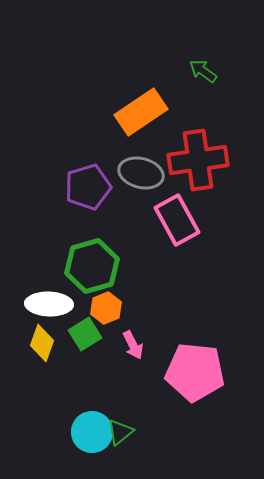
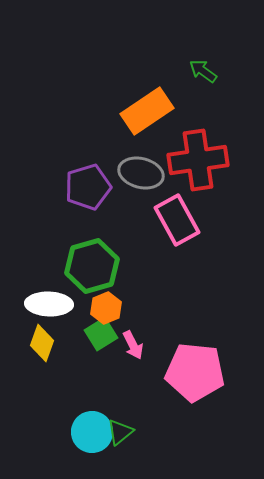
orange rectangle: moved 6 px right, 1 px up
green square: moved 16 px right
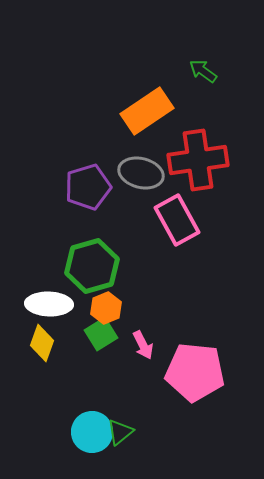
pink arrow: moved 10 px right
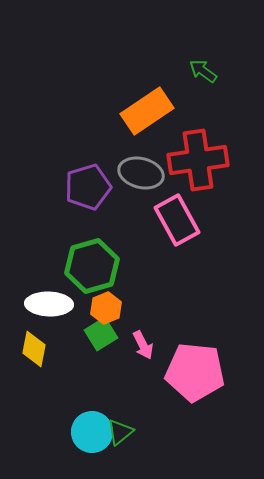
yellow diamond: moved 8 px left, 6 px down; rotated 9 degrees counterclockwise
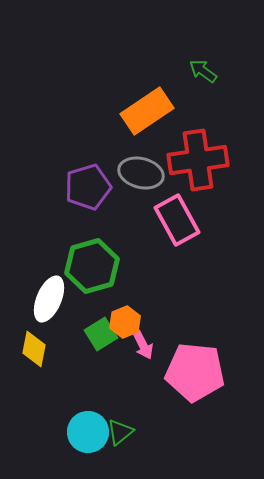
white ellipse: moved 5 px up; rotated 69 degrees counterclockwise
orange hexagon: moved 19 px right, 14 px down
cyan circle: moved 4 px left
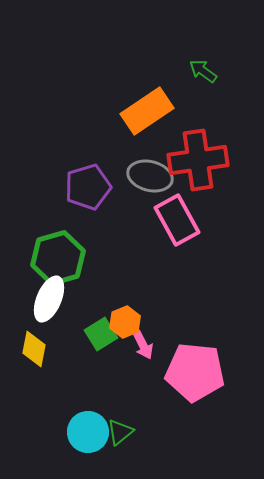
gray ellipse: moved 9 px right, 3 px down
green hexagon: moved 34 px left, 8 px up
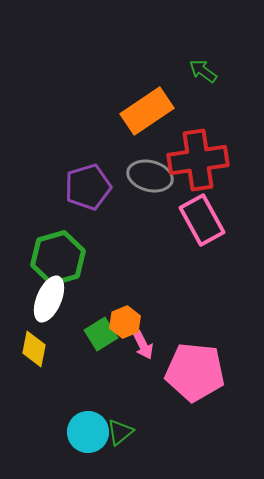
pink rectangle: moved 25 px right
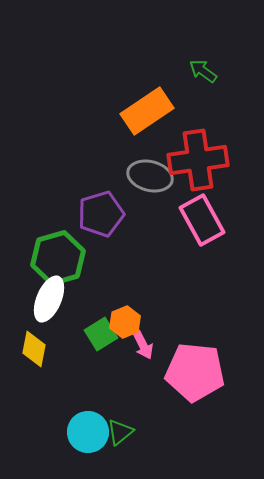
purple pentagon: moved 13 px right, 27 px down
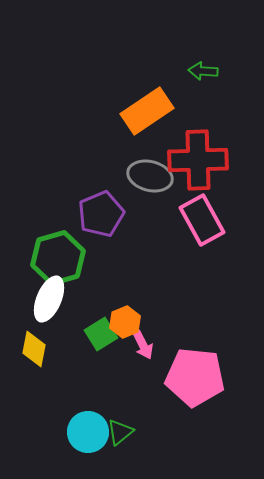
green arrow: rotated 32 degrees counterclockwise
red cross: rotated 6 degrees clockwise
purple pentagon: rotated 6 degrees counterclockwise
pink pentagon: moved 5 px down
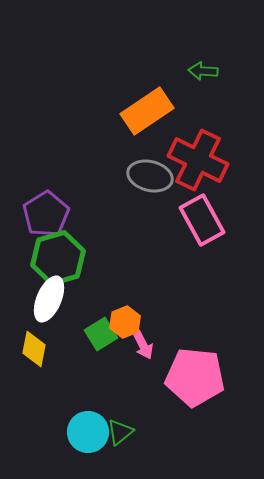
red cross: rotated 28 degrees clockwise
purple pentagon: moved 55 px left; rotated 9 degrees counterclockwise
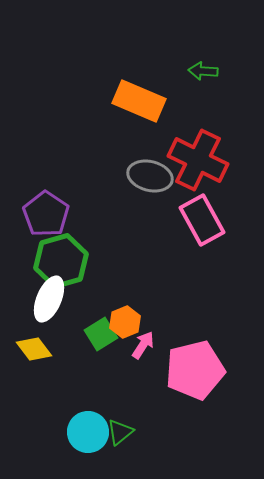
orange rectangle: moved 8 px left, 10 px up; rotated 57 degrees clockwise
purple pentagon: rotated 6 degrees counterclockwise
green hexagon: moved 3 px right, 3 px down
pink arrow: rotated 120 degrees counterclockwise
yellow diamond: rotated 48 degrees counterclockwise
pink pentagon: moved 7 px up; rotated 20 degrees counterclockwise
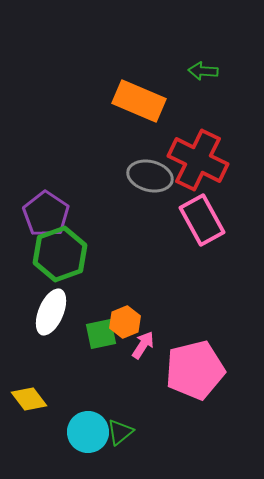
green hexagon: moved 1 px left, 7 px up; rotated 4 degrees counterclockwise
white ellipse: moved 2 px right, 13 px down
green square: rotated 20 degrees clockwise
yellow diamond: moved 5 px left, 50 px down
